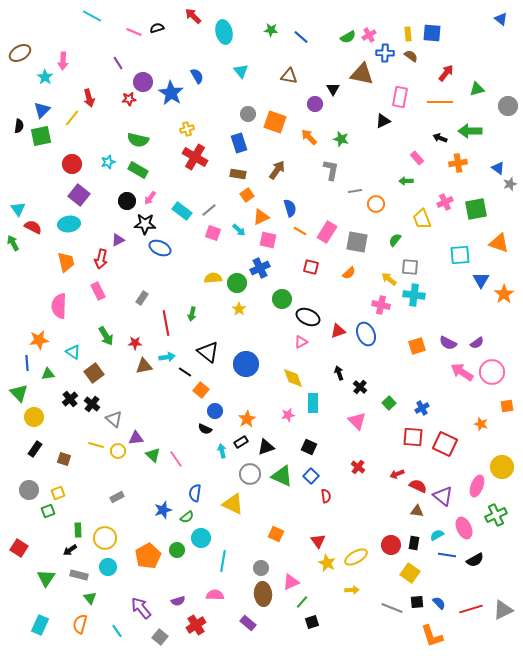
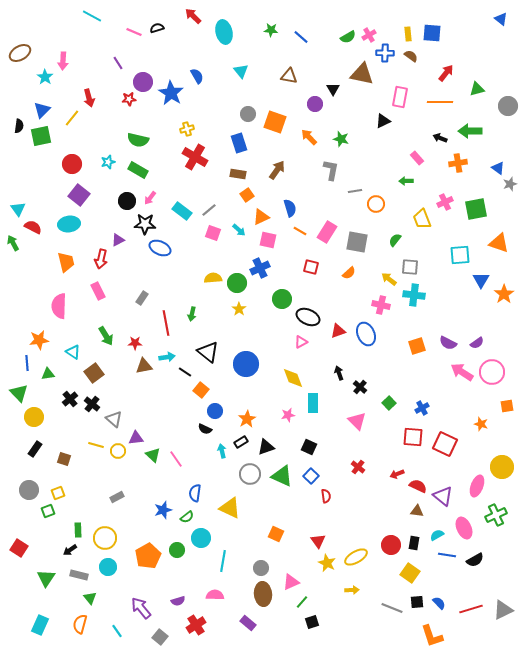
yellow triangle at (233, 504): moved 3 px left, 4 px down
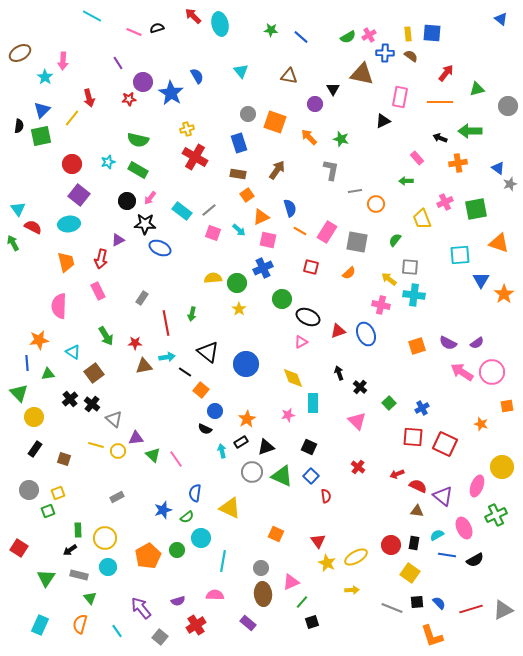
cyan ellipse at (224, 32): moved 4 px left, 8 px up
blue cross at (260, 268): moved 3 px right
gray circle at (250, 474): moved 2 px right, 2 px up
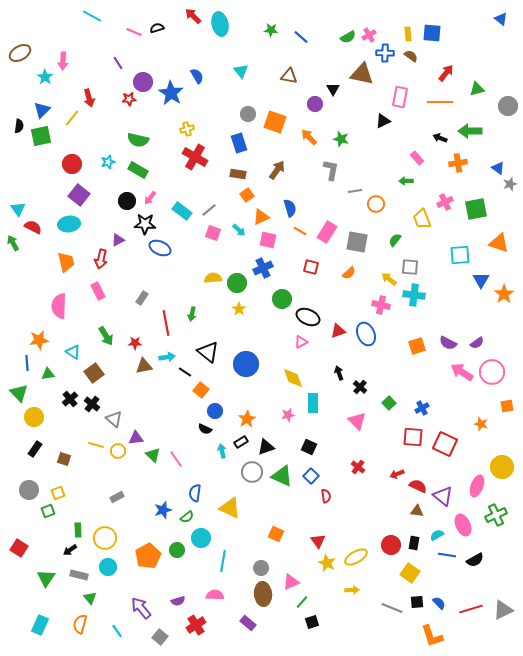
pink ellipse at (464, 528): moved 1 px left, 3 px up
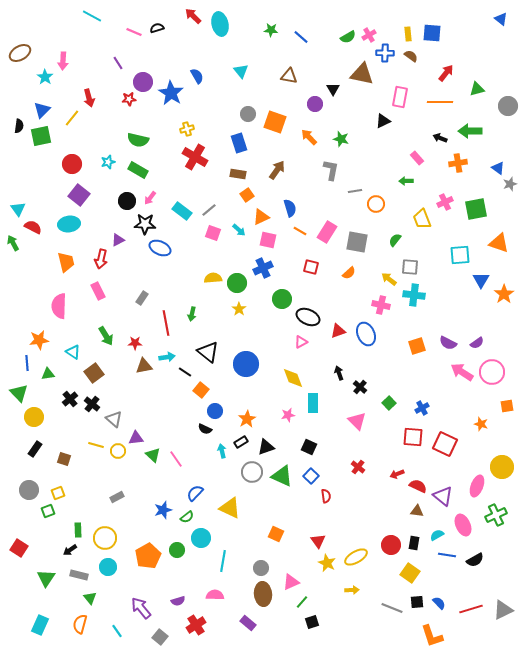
blue semicircle at (195, 493): rotated 36 degrees clockwise
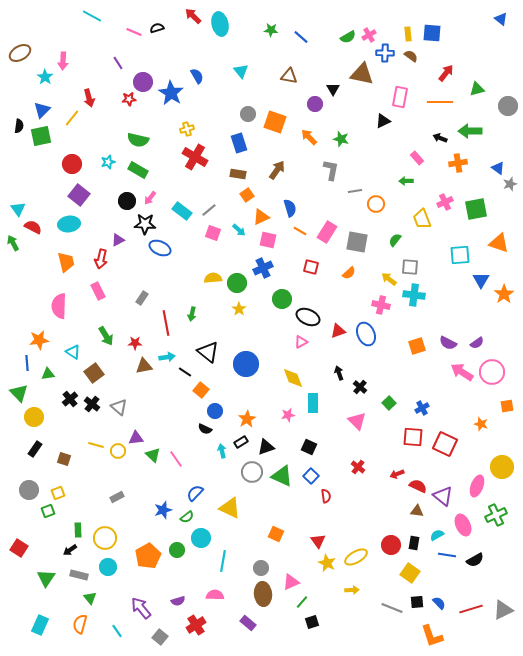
gray triangle at (114, 419): moved 5 px right, 12 px up
